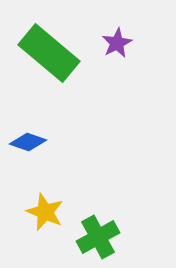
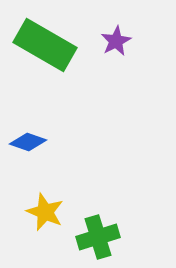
purple star: moved 1 px left, 2 px up
green rectangle: moved 4 px left, 8 px up; rotated 10 degrees counterclockwise
green cross: rotated 12 degrees clockwise
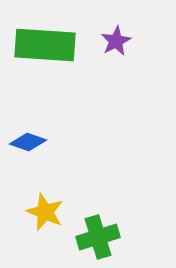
green rectangle: rotated 26 degrees counterclockwise
